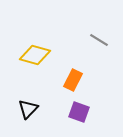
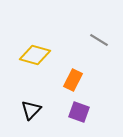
black triangle: moved 3 px right, 1 px down
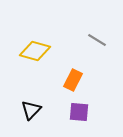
gray line: moved 2 px left
yellow diamond: moved 4 px up
purple square: rotated 15 degrees counterclockwise
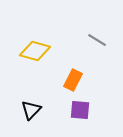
purple square: moved 1 px right, 2 px up
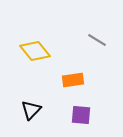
yellow diamond: rotated 36 degrees clockwise
orange rectangle: rotated 55 degrees clockwise
purple square: moved 1 px right, 5 px down
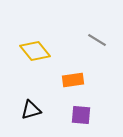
black triangle: rotated 30 degrees clockwise
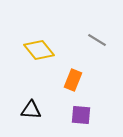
yellow diamond: moved 4 px right, 1 px up
orange rectangle: rotated 60 degrees counterclockwise
black triangle: rotated 20 degrees clockwise
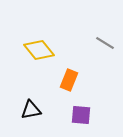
gray line: moved 8 px right, 3 px down
orange rectangle: moved 4 px left
black triangle: rotated 15 degrees counterclockwise
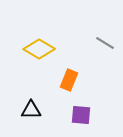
yellow diamond: moved 1 px up; rotated 20 degrees counterclockwise
black triangle: rotated 10 degrees clockwise
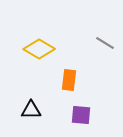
orange rectangle: rotated 15 degrees counterclockwise
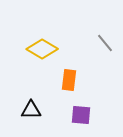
gray line: rotated 18 degrees clockwise
yellow diamond: moved 3 px right
